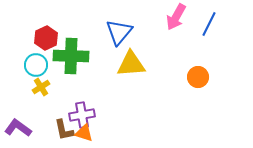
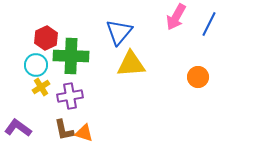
purple cross: moved 12 px left, 19 px up
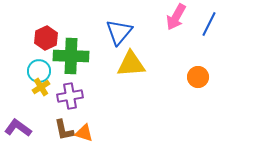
cyan circle: moved 3 px right, 6 px down
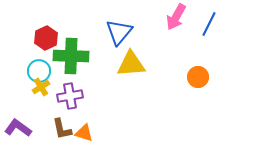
brown L-shape: moved 2 px left, 1 px up
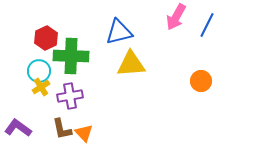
blue line: moved 2 px left, 1 px down
blue triangle: rotated 36 degrees clockwise
orange circle: moved 3 px right, 4 px down
orange triangle: rotated 30 degrees clockwise
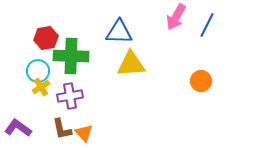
blue triangle: rotated 16 degrees clockwise
red hexagon: rotated 15 degrees clockwise
cyan circle: moved 1 px left
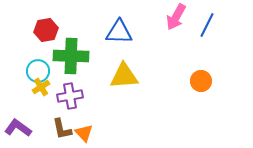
red hexagon: moved 8 px up
yellow triangle: moved 7 px left, 12 px down
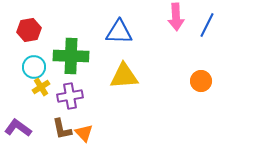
pink arrow: rotated 32 degrees counterclockwise
red hexagon: moved 17 px left
cyan circle: moved 4 px left, 4 px up
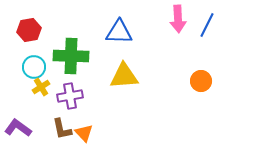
pink arrow: moved 2 px right, 2 px down
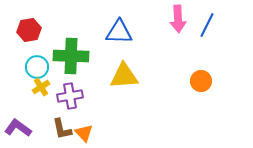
cyan circle: moved 3 px right
